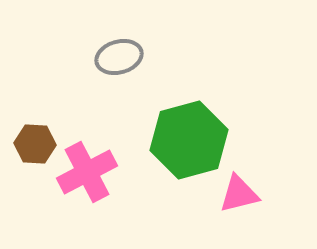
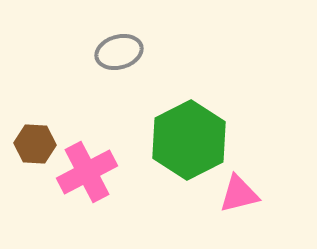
gray ellipse: moved 5 px up
green hexagon: rotated 12 degrees counterclockwise
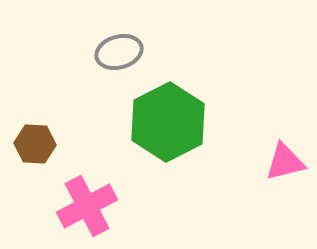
green hexagon: moved 21 px left, 18 px up
pink cross: moved 34 px down
pink triangle: moved 46 px right, 32 px up
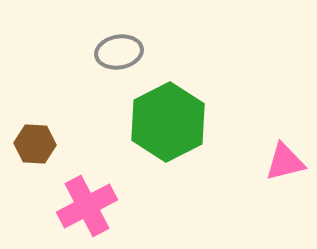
gray ellipse: rotated 6 degrees clockwise
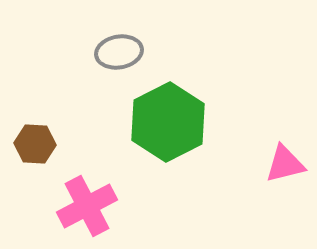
pink triangle: moved 2 px down
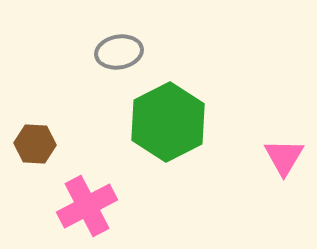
pink triangle: moved 1 px left, 7 px up; rotated 45 degrees counterclockwise
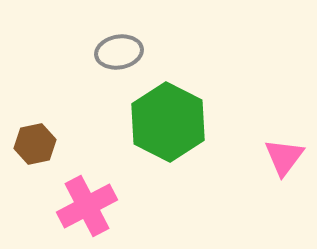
green hexagon: rotated 6 degrees counterclockwise
brown hexagon: rotated 15 degrees counterclockwise
pink triangle: rotated 6 degrees clockwise
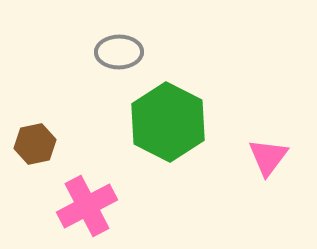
gray ellipse: rotated 9 degrees clockwise
pink triangle: moved 16 px left
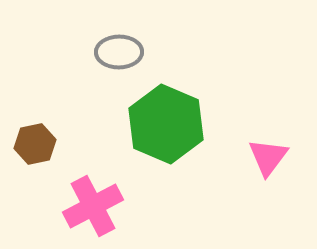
green hexagon: moved 2 px left, 2 px down; rotated 4 degrees counterclockwise
pink cross: moved 6 px right
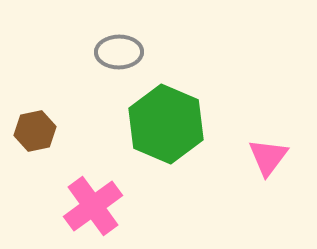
brown hexagon: moved 13 px up
pink cross: rotated 8 degrees counterclockwise
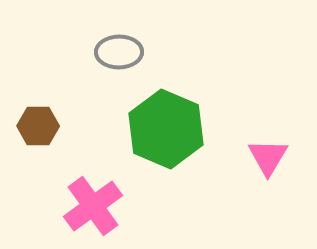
green hexagon: moved 5 px down
brown hexagon: moved 3 px right, 5 px up; rotated 12 degrees clockwise
pink triangle: rotated 6 degrees counterclockwise
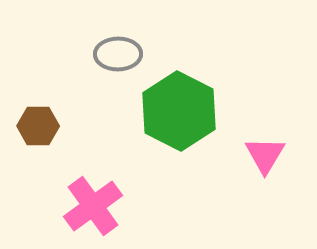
gray ellipse: moved 1 px left, 2 px down
green hexagon: moved 13 px right, 18 px up; rotated 4 degrees clockwise
pink triangle: moved 3 px left, 2 px up
